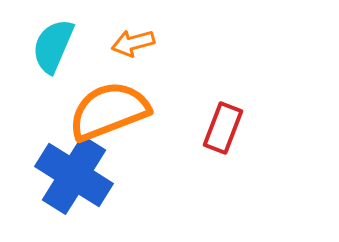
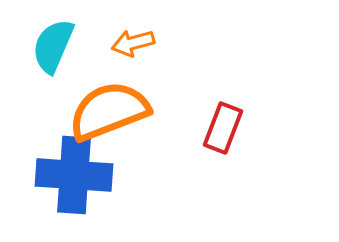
blue cross: rotated 28 degrees counterclockwise
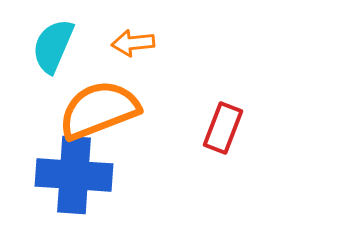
orange arrow: rotated 9 degrees clockwise
orange semicircle: moved 10 px left, 1 px up
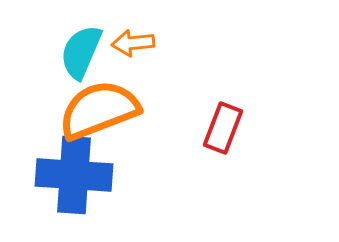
cyan semicircle: moved 28 px right, 6 px down
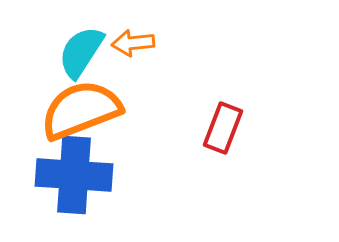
cyan semicircle: rotated 10 degrees clockwise
orange semicircle: moved 18 px left
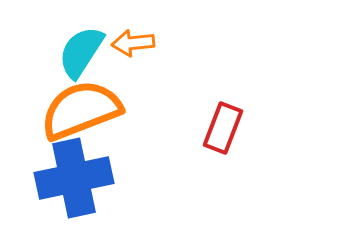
blue cross: moved 3 px down; rotated 16 degrees counterclockwise
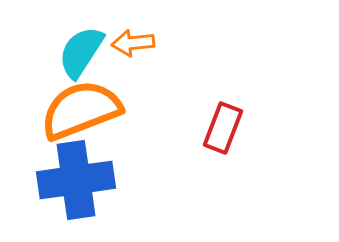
blue cross: moved 2 px right, 2 px down; rotated 4 degrees clockwise
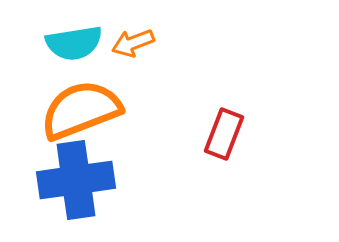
orange arrow: rotated 15 degrees counterclockwise
cyan semicircle: moved 7 px left, 9 px up; rotated 132 degrees counterclockwise
red rectangle: moved 1 px right, 6 px down
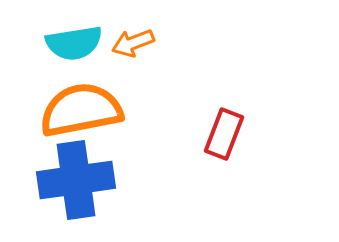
orange semicircle: rotated 10 degrees clockwise
